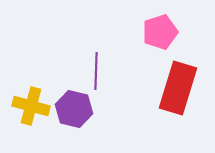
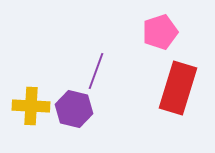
purple line: rotated 18 degrees clockwise
yellow cross: rotated 12 degrees counterclockwise
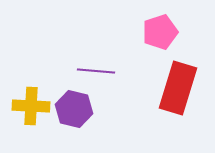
purple line: rotated 75 degrees clockwise
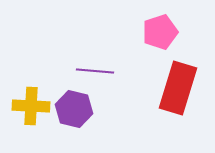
purple line: moved 1 px left
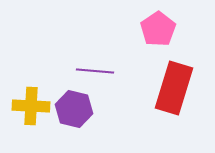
pink pentagon: moved 2 px left, 3 px up; rotated 16 degrees counterclockwise
red rectangle: moved 4 px left
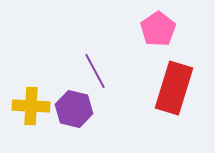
purple line: rotated 57 degrees clockwise
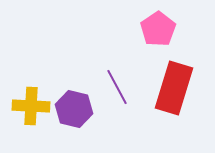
purple line: moved 22 px right, 16 px down
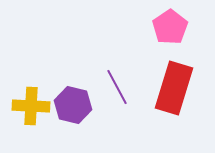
pink pentagon: moved 12 px right, 2 px up
purple hexagon: moved 1 px left, 4 px up
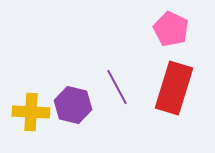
pink pentagon: moved 1 px right, 2 px down; rotated 12 degrees counterclockwise
yellow cross: moved 6 px down
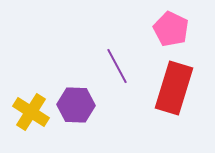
purple line: moved 21 px up
purple hexagon: moved 3 px right; rotated 12 degrees counterclockwise
yellow cross: rotated 30 degrees clockwise
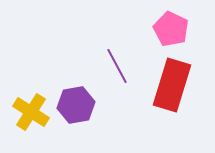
red rectangle: moved 2 px left, 3 px up
purple hexagon: rotated 12 degrees counterclockwise
